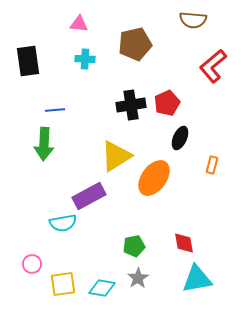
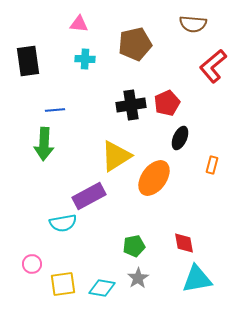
brown semicircle: moved 4 px down
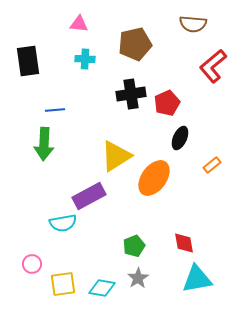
black cross: moved 11 px up
orange rectangle: rotated 36 degrees clockwise
green pentagon: rotated 10 degrees counterclockwise
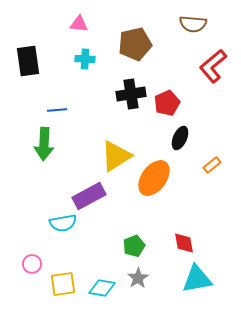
blue line: moved 2 px right
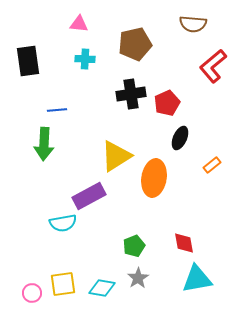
orange ellipse: rotated 27 degrees counterclockwise
pink circle: moved 29 px down
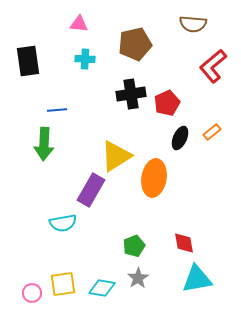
orange rectangle: moved 33 px up
purple rectangle: moved 2 px right, 6 px up; rotated 32 degrees counterclockwise
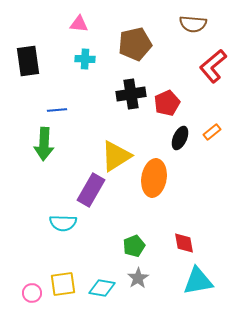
cyan semicircle: rotated 12 degrees clockwise
cyan triangle: moved 1 px right, 2 px down
